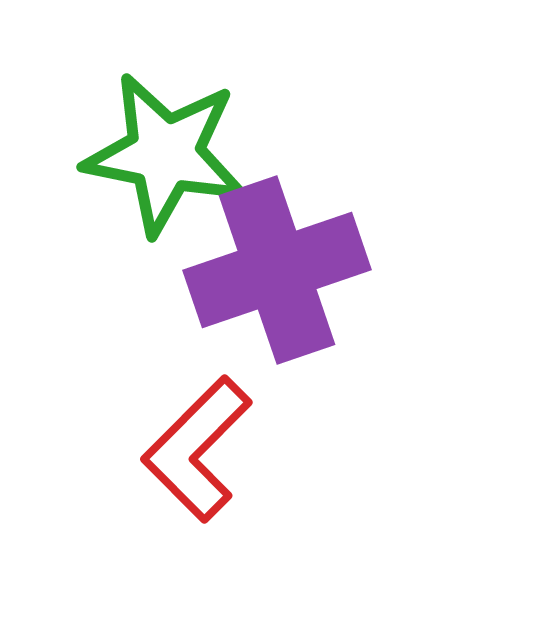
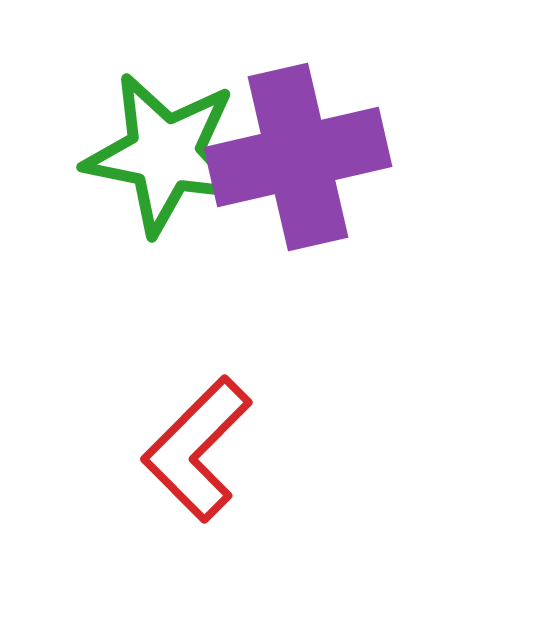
purple cross: moved 21 px right, 113 px up; rotated 6 degrees clockwise
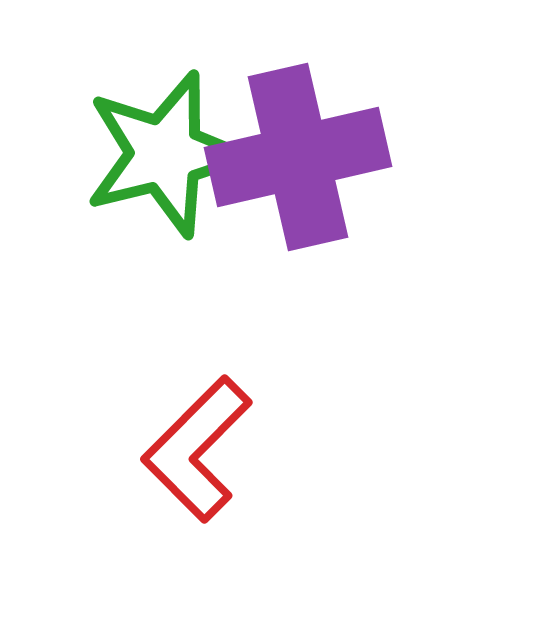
green star: rotated 25 degrees counterclockwise
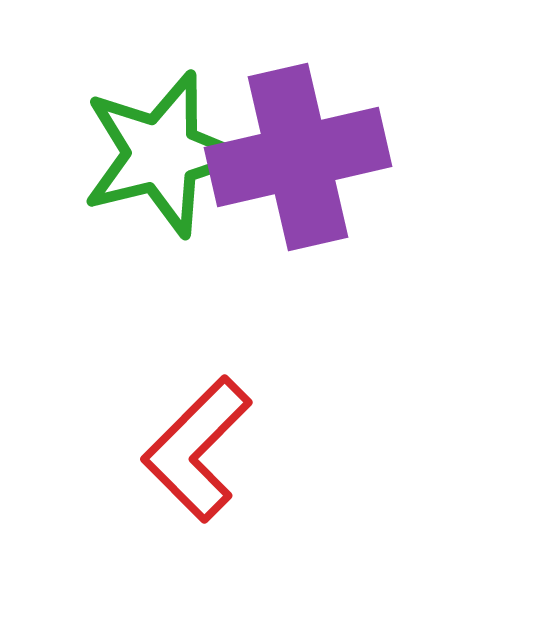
green star: moved 3 px left
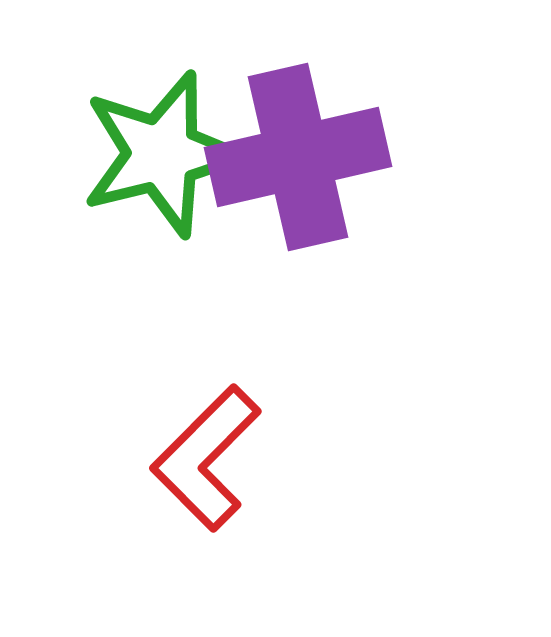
red L-shape: moved 9 px right, 9 px down
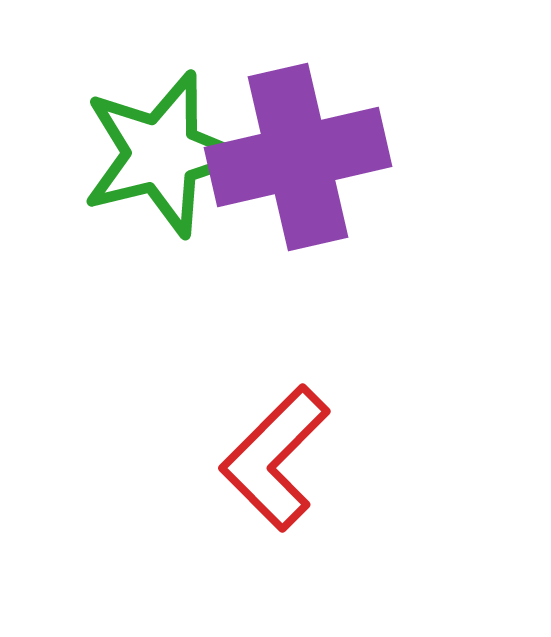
red L-shape: moved 69 px right
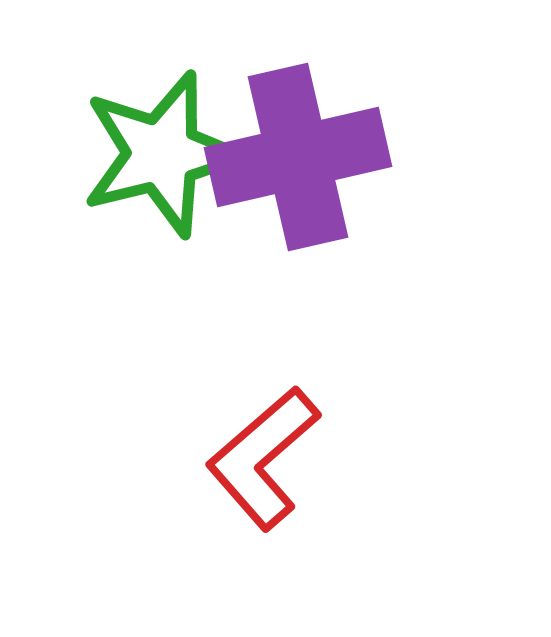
red L-shape: moved 12 px left; rotated 4 degrees clockwise
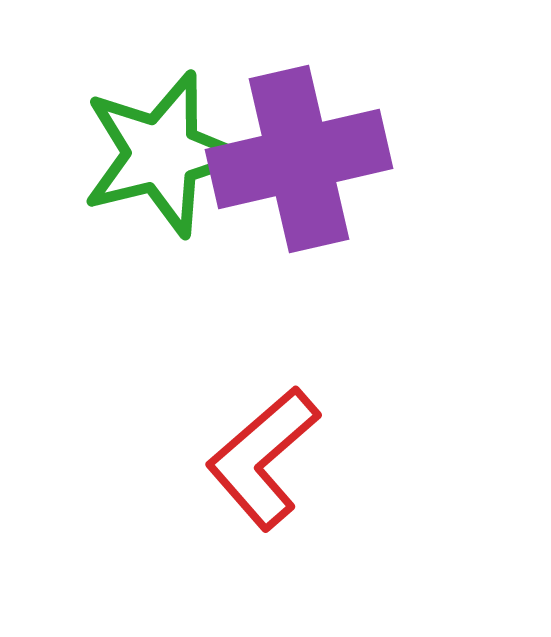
purple cross: moved 1 px right, 2 px down
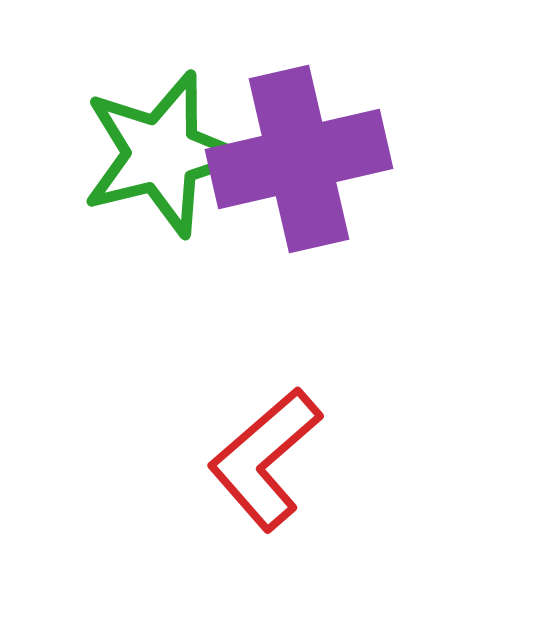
red L-shape: moved 2 px right, 1 px down
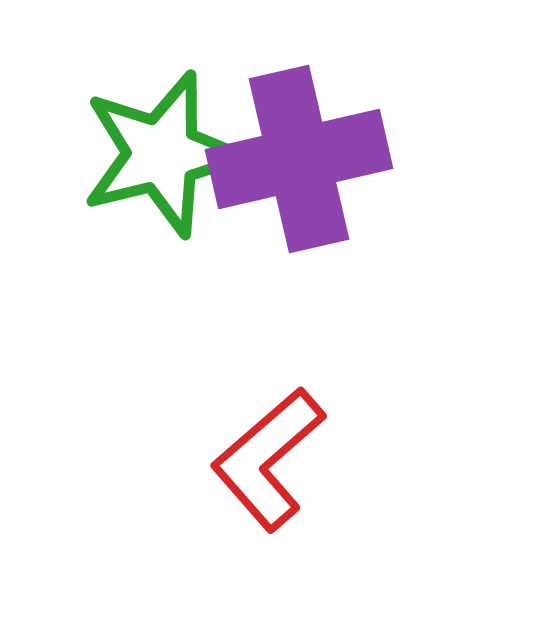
red L-shape: moved 3 px right
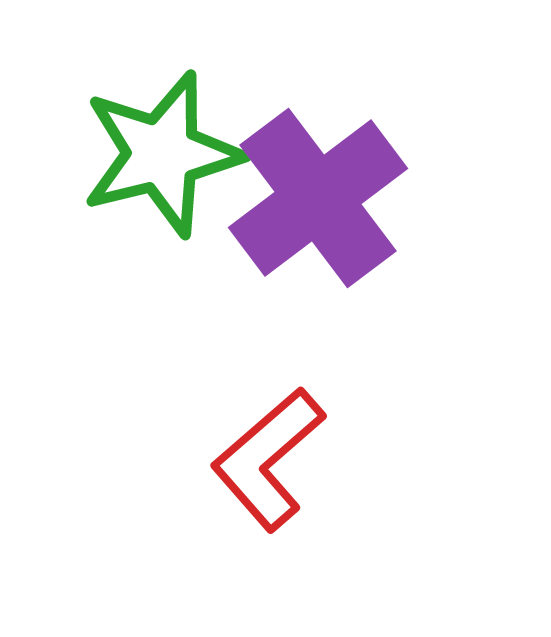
purple cross: moved 19 px right, 39 px down; rotated 24 degrees counterclockwise
